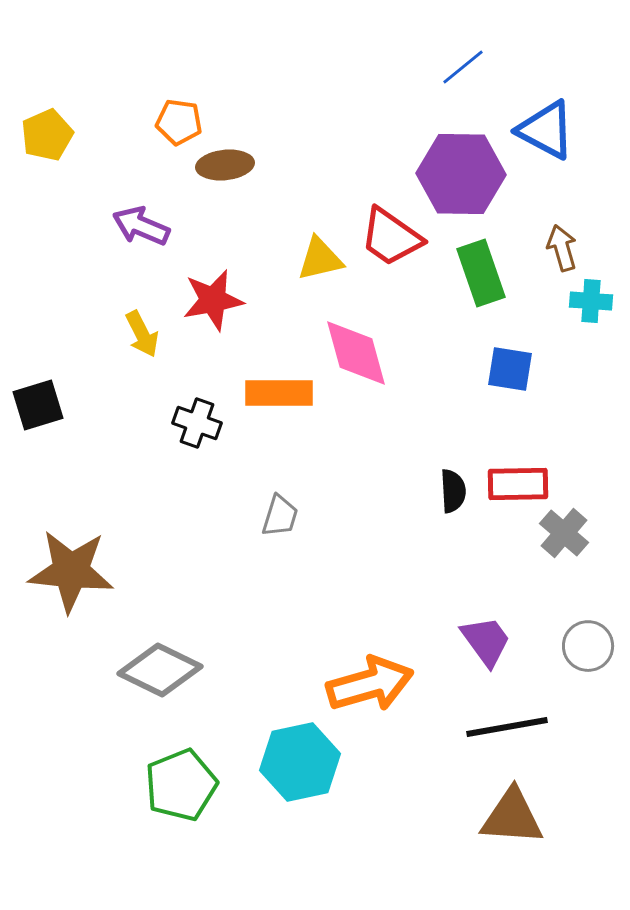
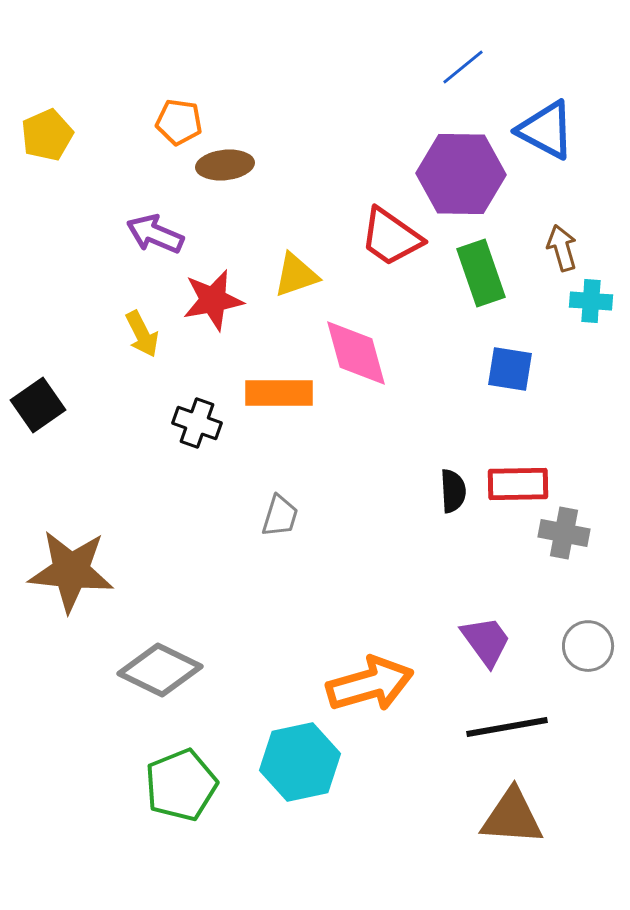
purple arrow: moved 14 px right, 8 px down
yellow triangle: moved 24 px left, 16 px down; rotated 6 degrees counterclockwise
black square: rotated 18 degrees counterclockwise
gray cross: rotated 30 degrees counterclockwise
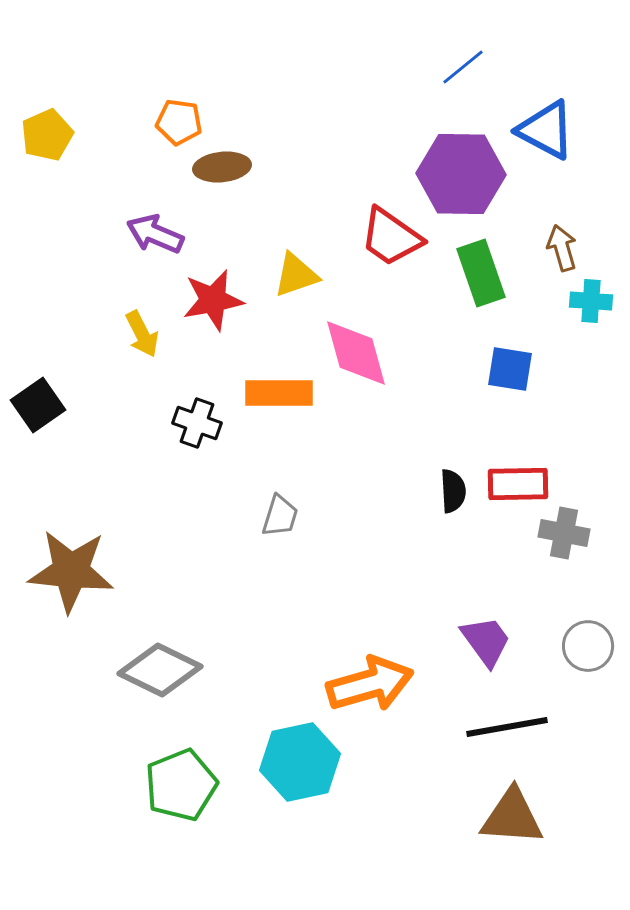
brown ellipse: moved 3 px left, 2 px down
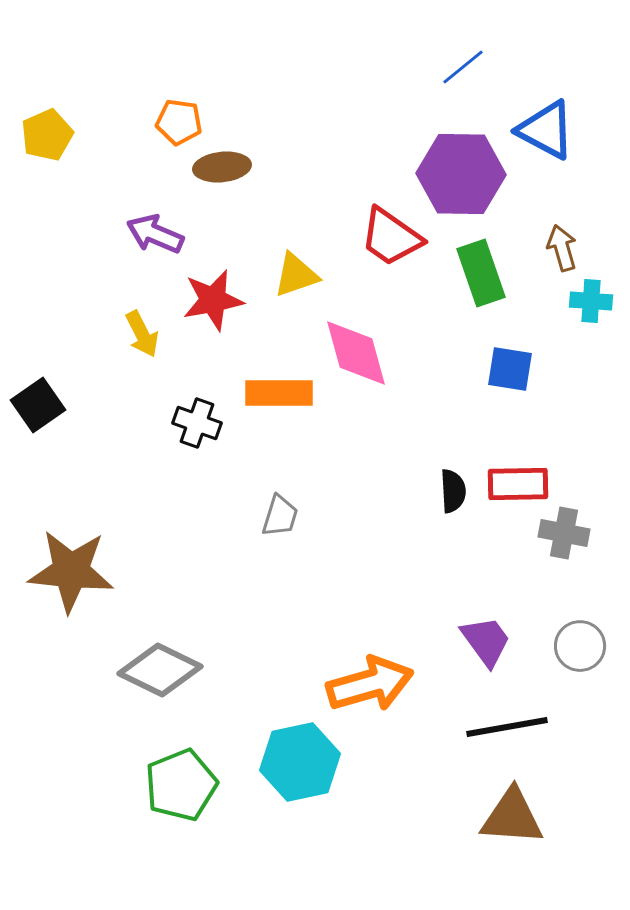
gray circle: moved 8 px left
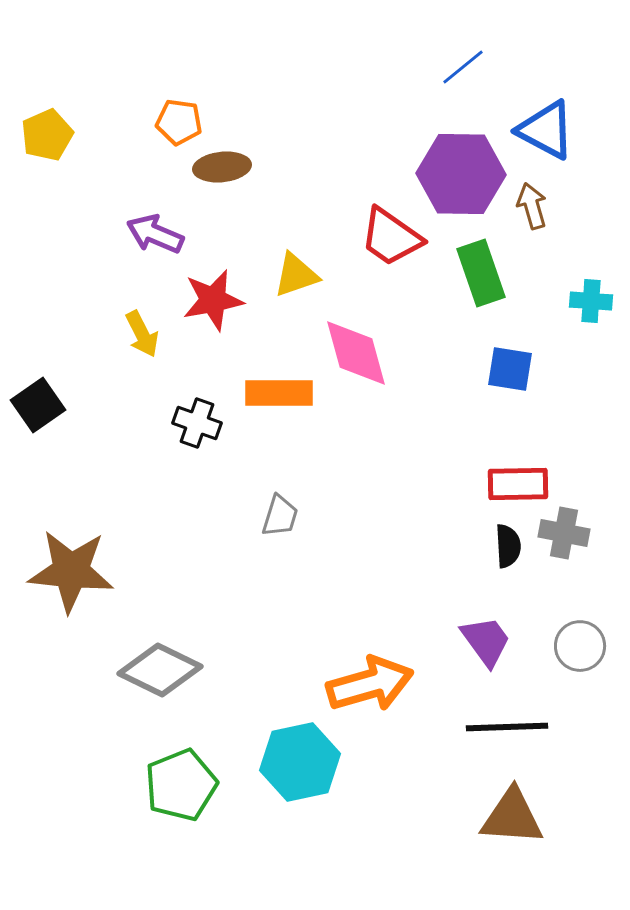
brown arrow: moved 30 px left, 42 px up
black semicircle: moved 55 px right, 55 px down
black line: rotated 8 degrees clockwise
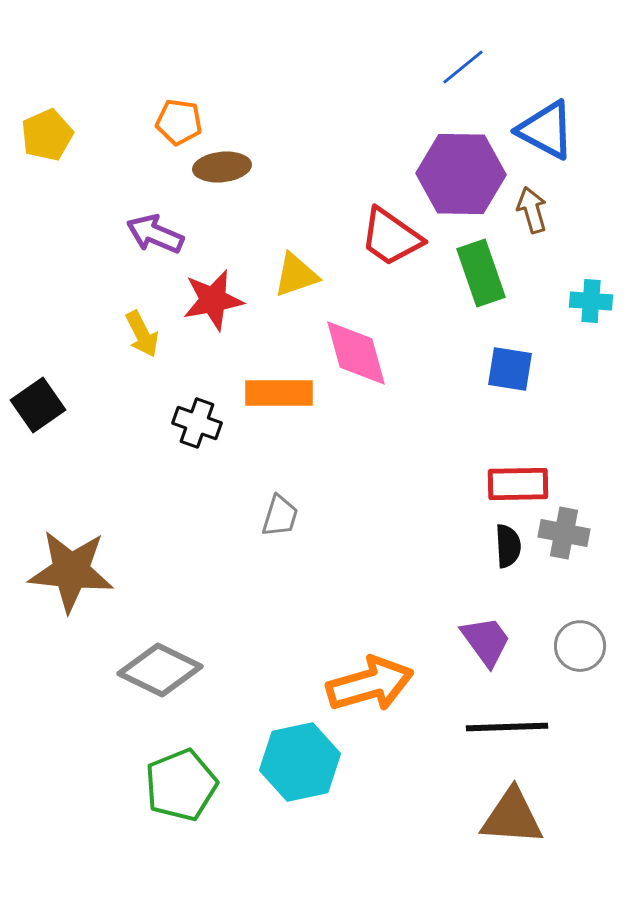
brown arrow: moved 4 px down
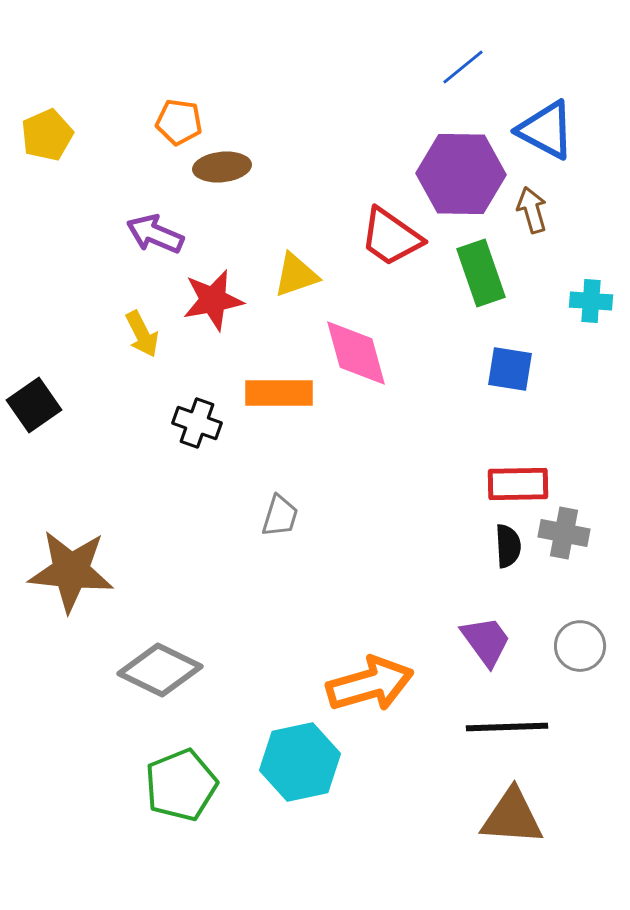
black square: moved 4 px left
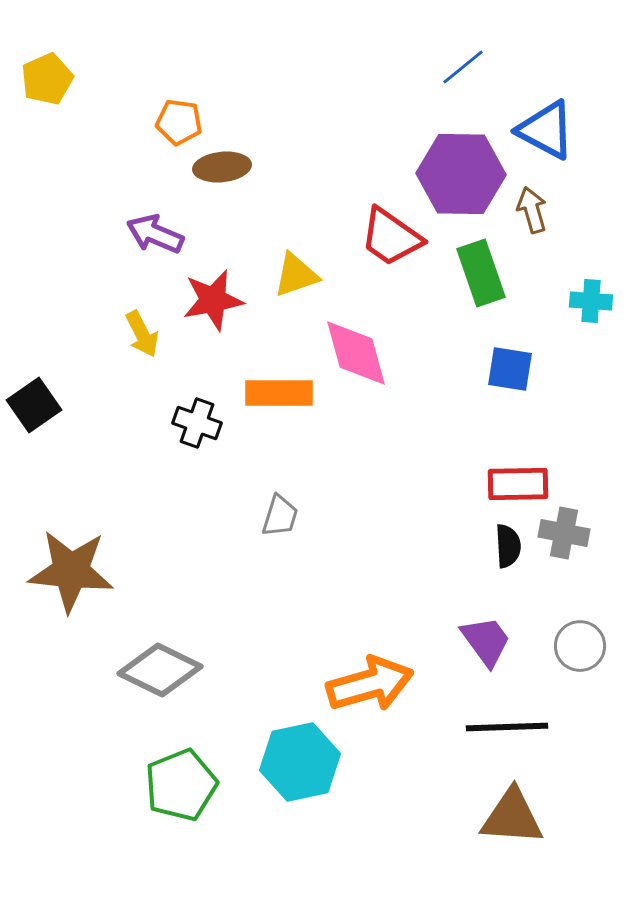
yellow pentagon: moved 56 px up
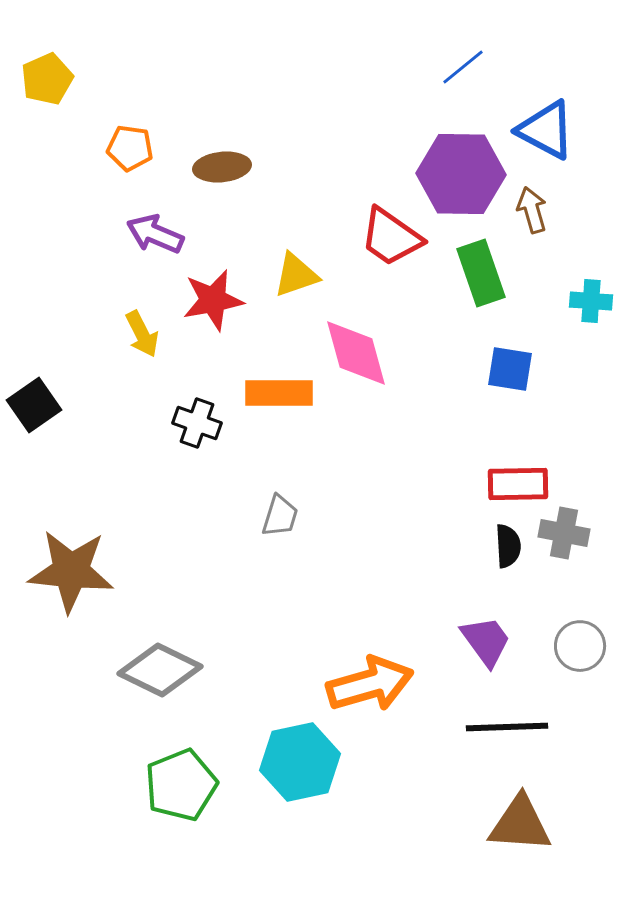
orange pentagon: moved 49 px left, 26 px down
brown triangle: moved 8 px right, 7 px down
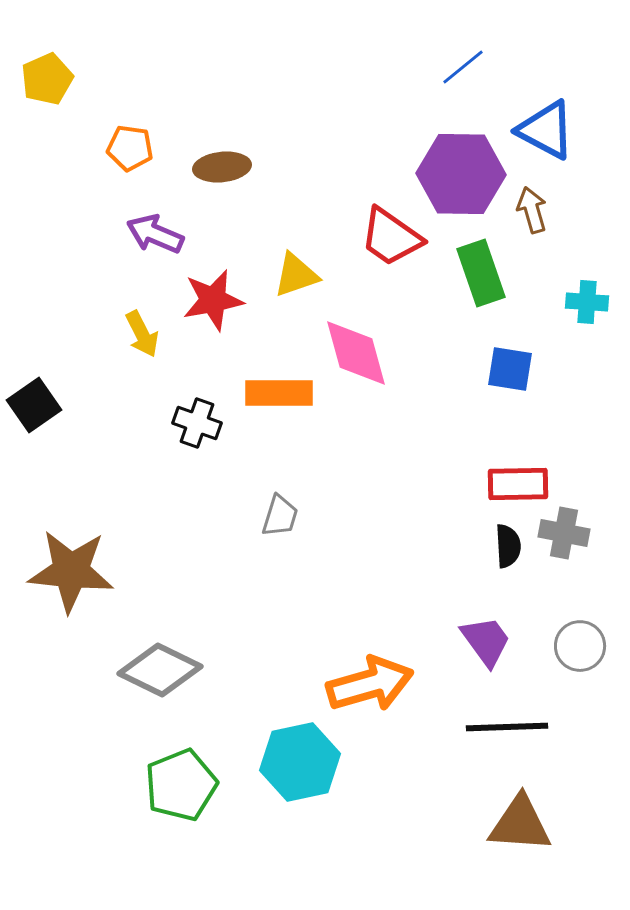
cyan cross: moved 4 px left, 1 px down
